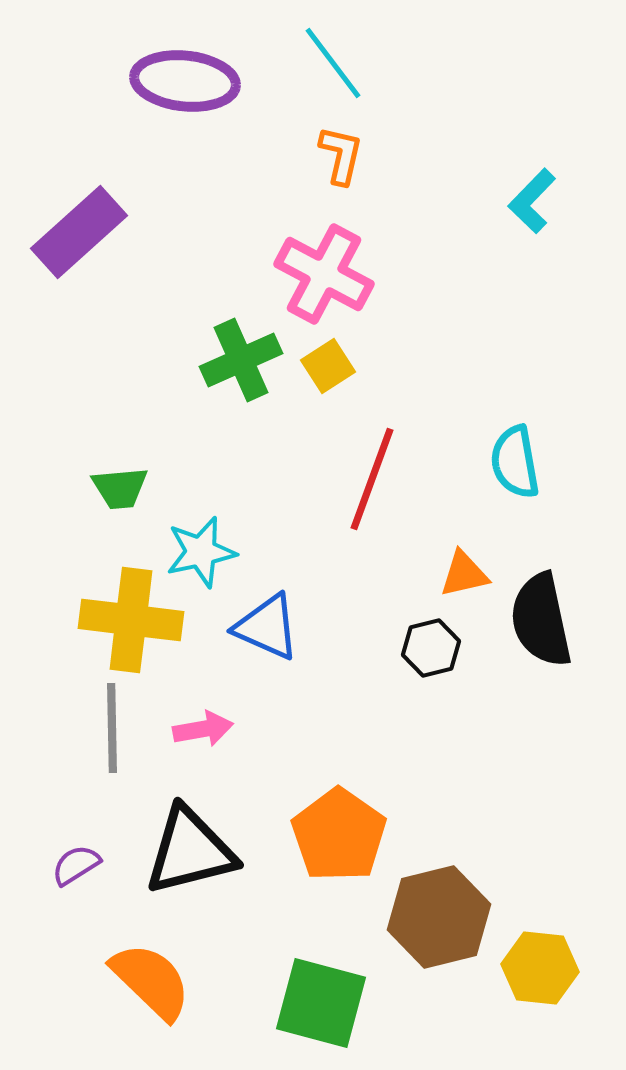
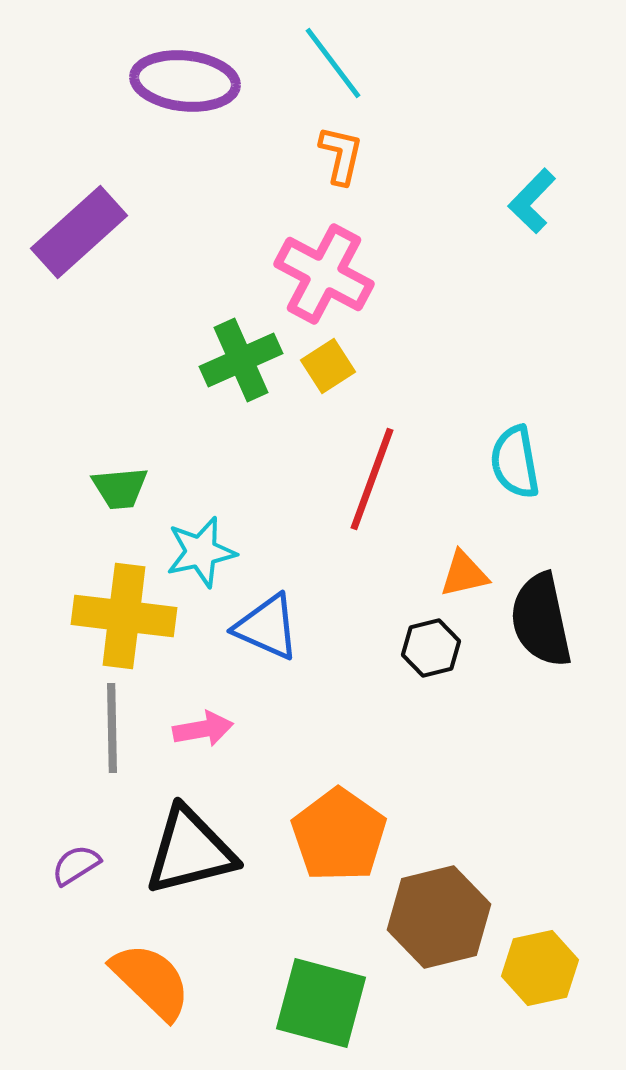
yellow cross: moved 7 px left, 4 px up
yellow hexagon: rotated 18 degrees counterclockwise
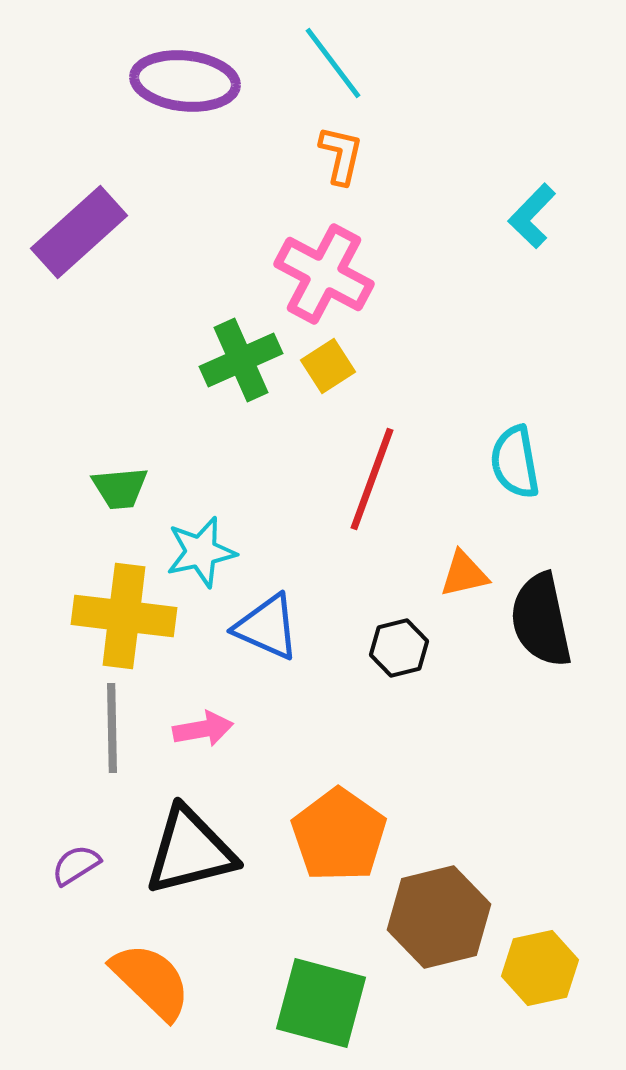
cyan L-shape: moved 15 px down
black hexagon: moved 32 px left
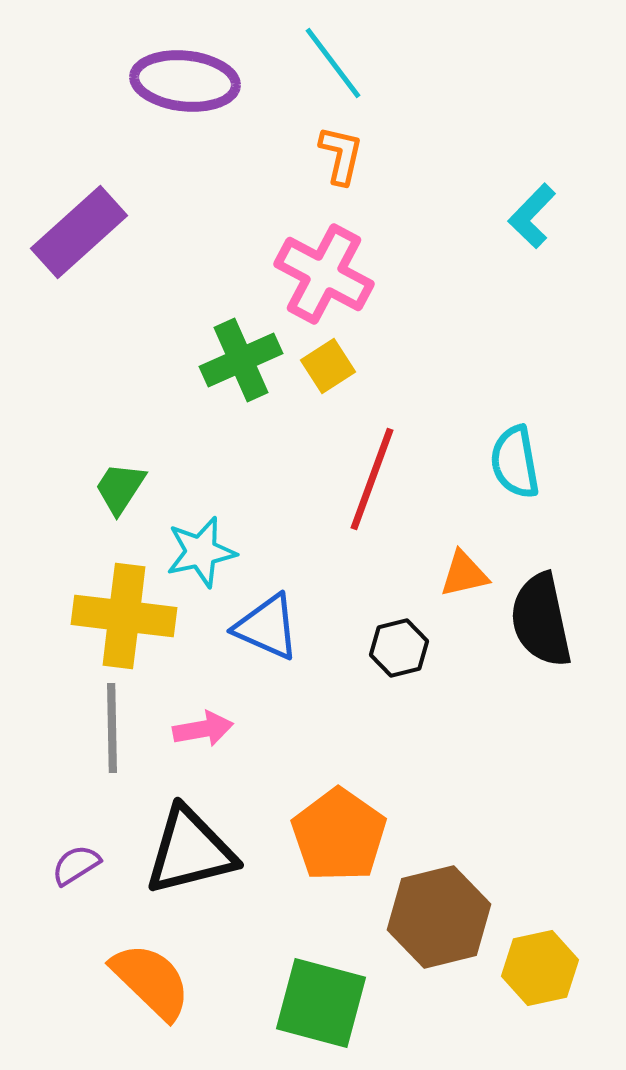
green trapezoid: rotated 128 degrees clockwise
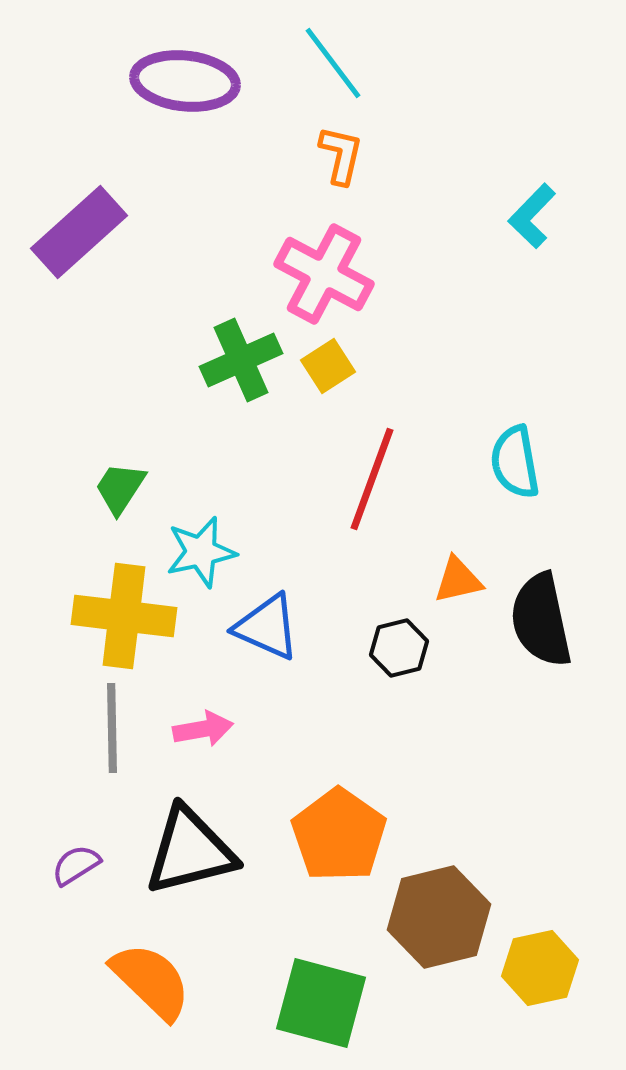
orange triangle: moved 6 px left, 6 px down
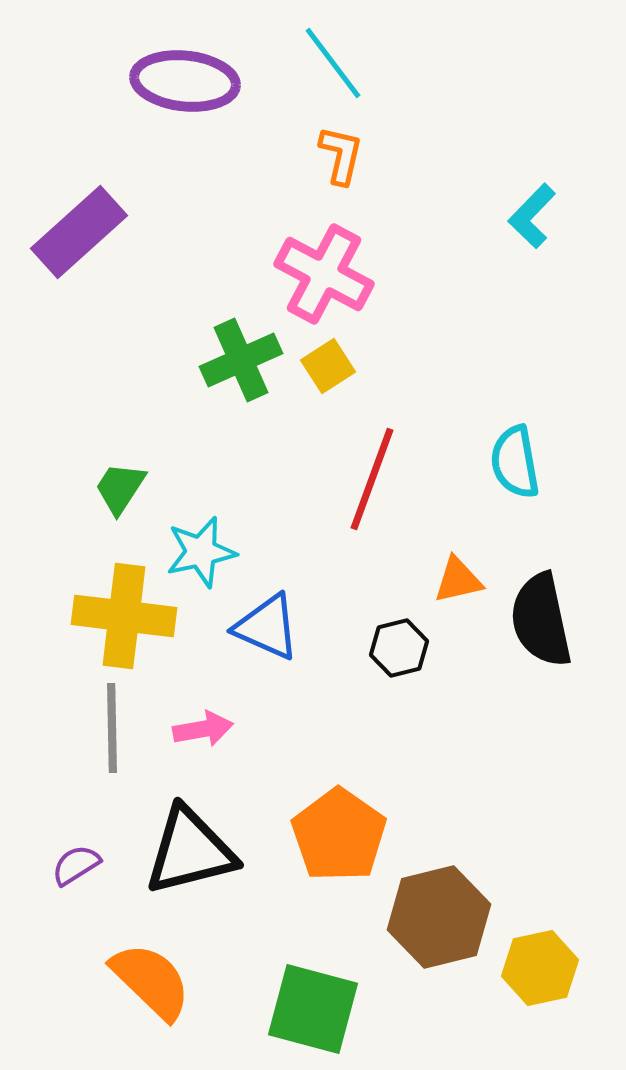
green square: moved 8 px left, 6 px down
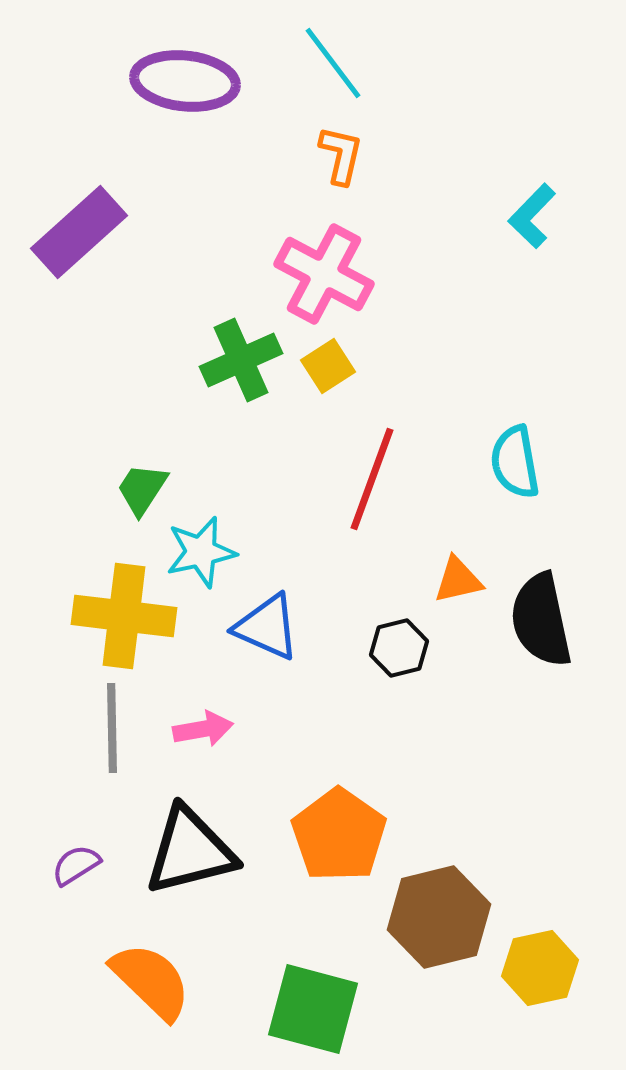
green trapezoid: moved 22 px right, 1 px down
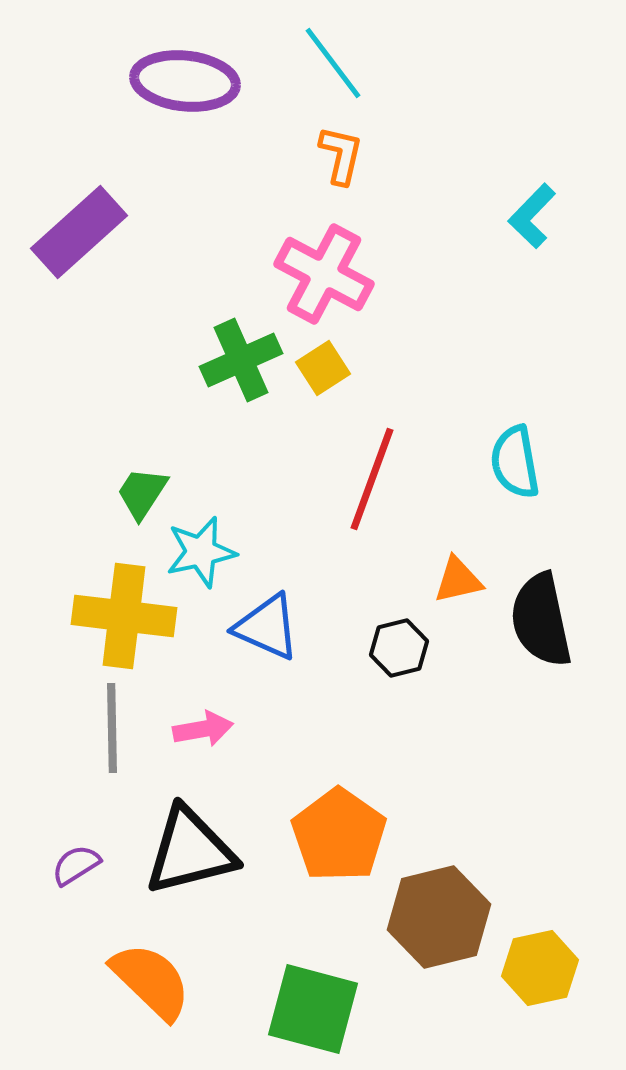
yellow square: moved 5 px left, 2 px down
green trapezoid: moved 4 px down
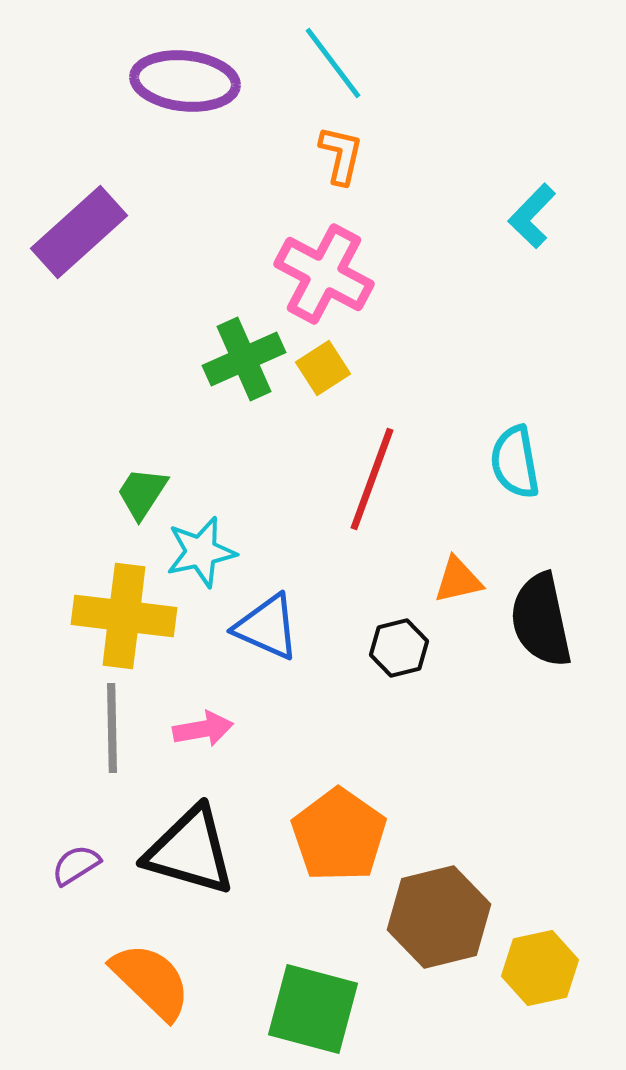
green cross: moved 3 px right, 1 px up
black triangle: rotated 30 degrees clockwise
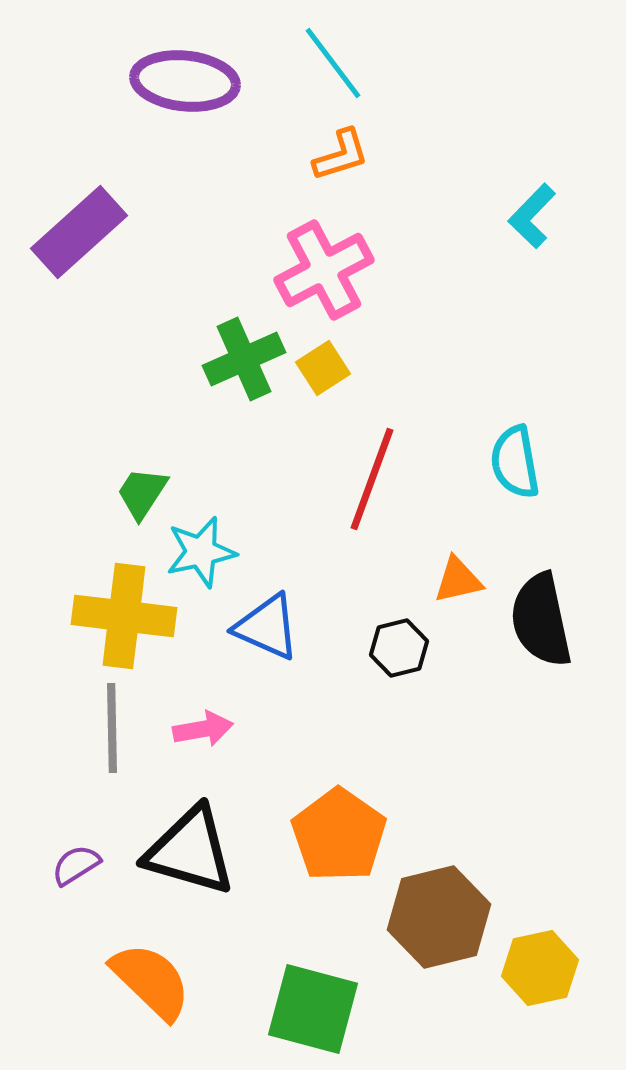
orange L-shape: rotated 60 degrees clockwise
pink cross: moved 4 px up; rotated 34 degrees clockwise
